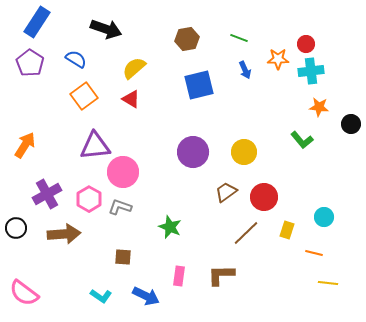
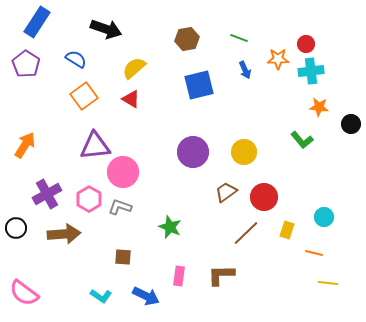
purple pentagon at (30, 63): moved 4 px left, 1 px down
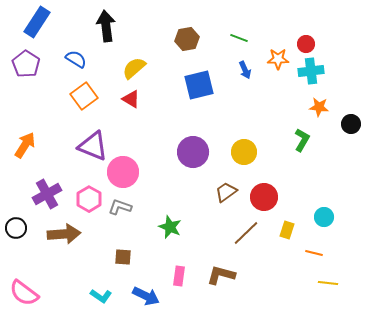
black arrow at (106, 29): moved 3 px up; rotated 116 degrees counterclockwise
green L-shape at (302, 140): rotated 110 degrees counterclockwise
purple triangle at (95, 146): moved 2 px left; rotated 28 degrees clockwise
brown L-shape at (221, 275): rotated 16 degrees clockwise
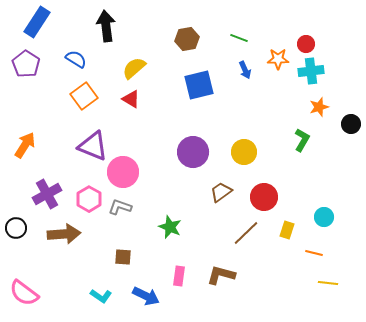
orange star at (319, 107): rotated 24 degrees counterclockwise
brown trapezoid at (226, 192): moved 5 px left
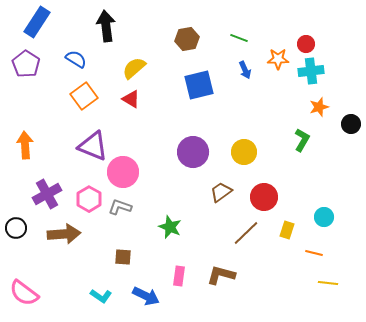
orange arrow at (25, 145): rotated 36 degrees counterclockwise
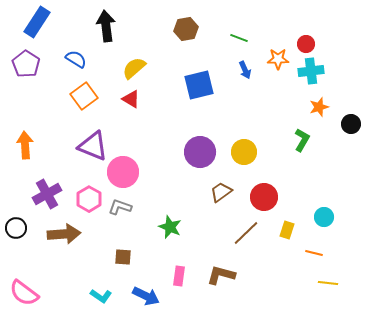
brown hexagon at (187, 39): moved 1 px left, 10 px up
purple circle at (193, 152): moved 7 px right
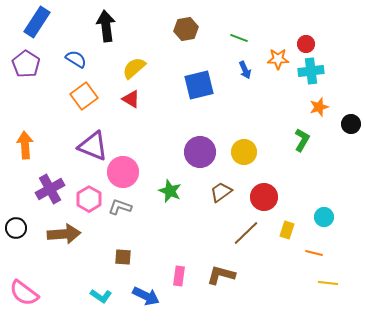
purple cross at (47, 194): moved 3 px right, 5 px up
green star at (170, 227): moved 36 px up
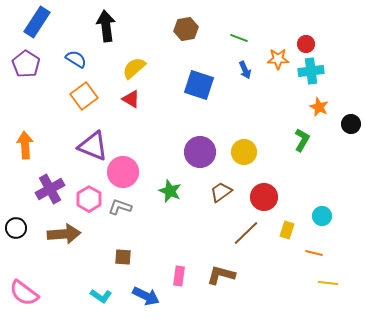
blue square at (199, 85): rotated 32 degrees clockwise
orange star at (319, 107): rotated 30 degrees counterclockwise
cyan circle at (324, 217): moved 2 px left, 1 px up
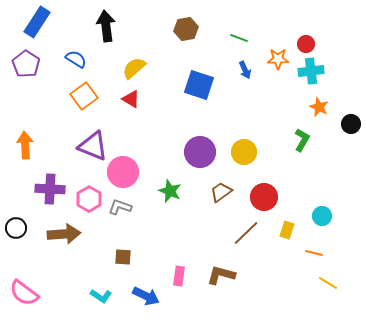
purple cross at (50, 189): rotated 32 degrees clockwise
yellow line at (328, 283): rotated 24 degrees clockwise
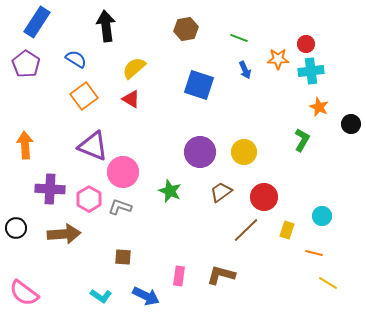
brown line at (246, 233): moved 3 px up
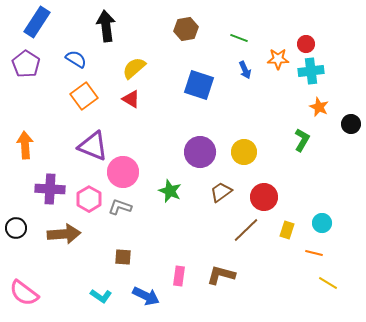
cyan circle at (322, 216): moved 7 px down
